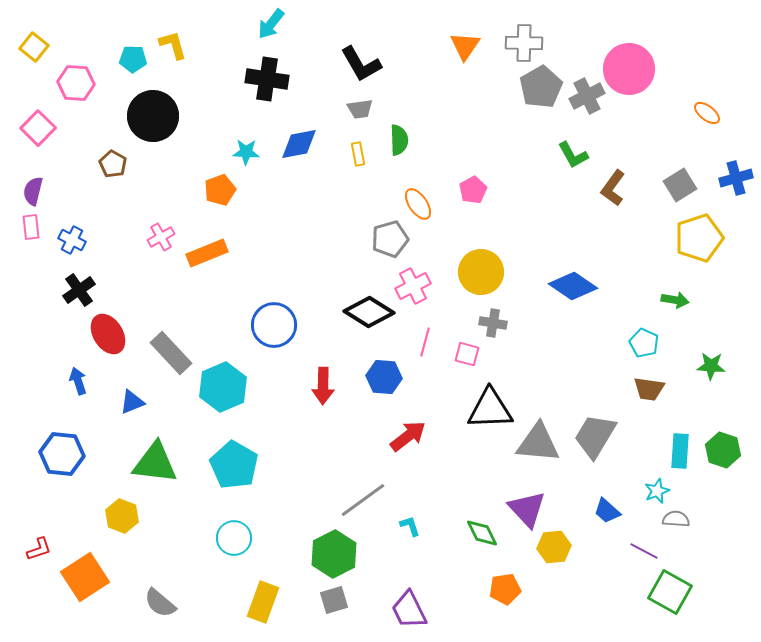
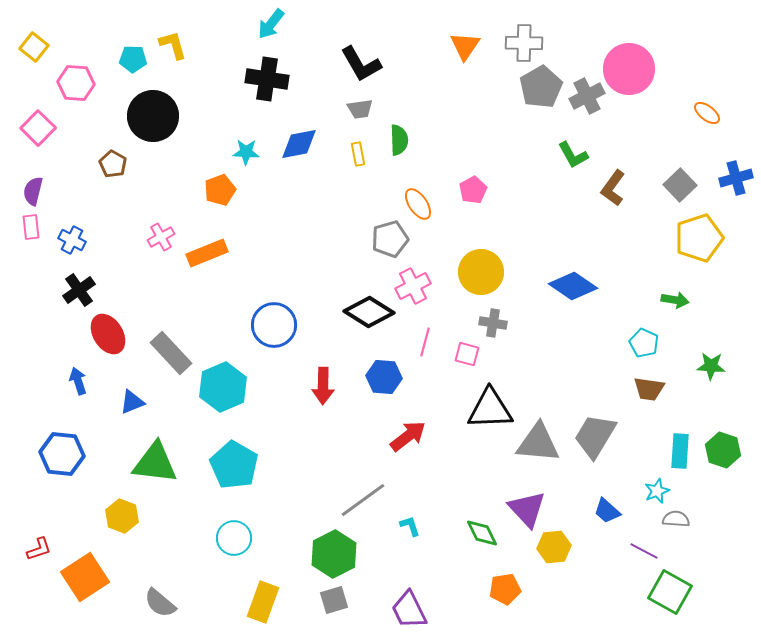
gray square at (680, 185): rotated 12 degrees counterclockwise
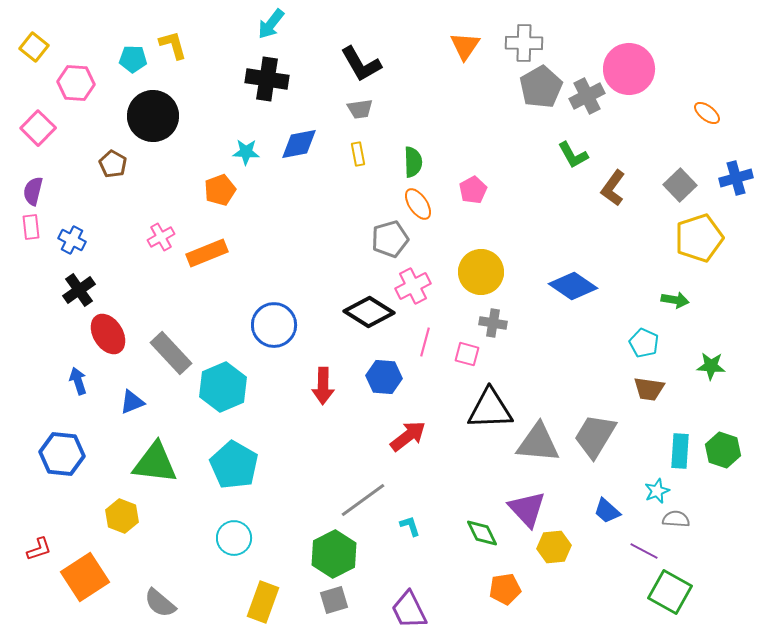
green semicircle at (399, 140): moved 14 px right, 22 px down
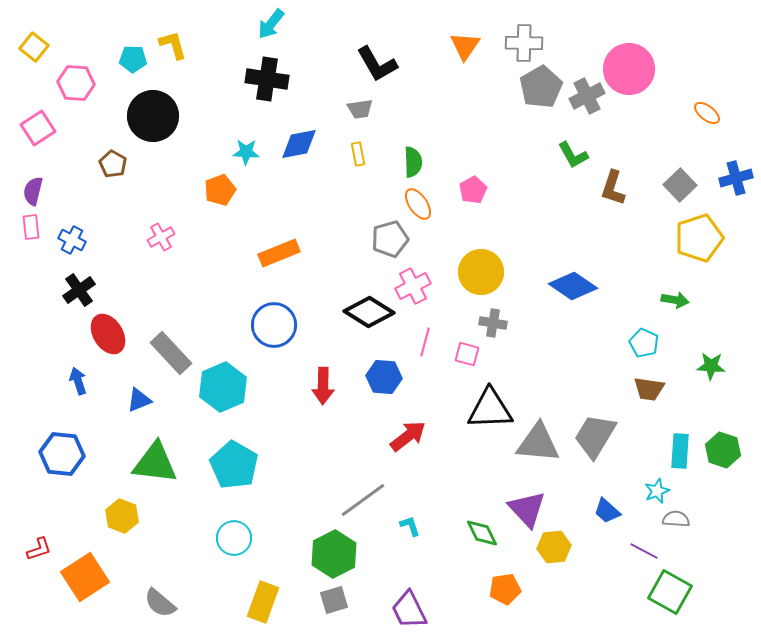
black L-shape at (361, 64): moved 16 px right
pink square at (38, 128): rotated 12 degrees clockwise
brown L-shape at (613, 188): rotated 18 degrees counterclockwise
orange rectangle at (207, 253): moved 72 px right
blue triangle at (132, 402): moved 7 px right, 2 px up
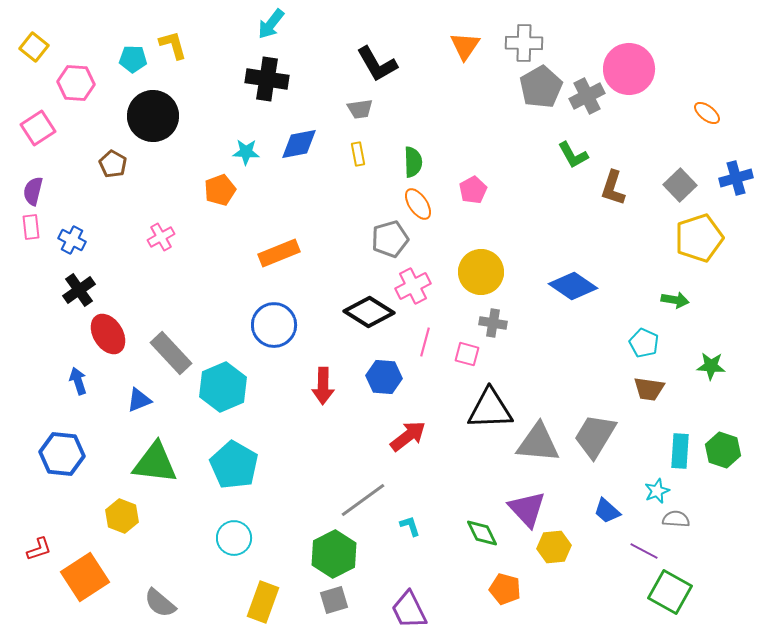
orange pentagon at (505, 589): rotated 24 degrees clockwise
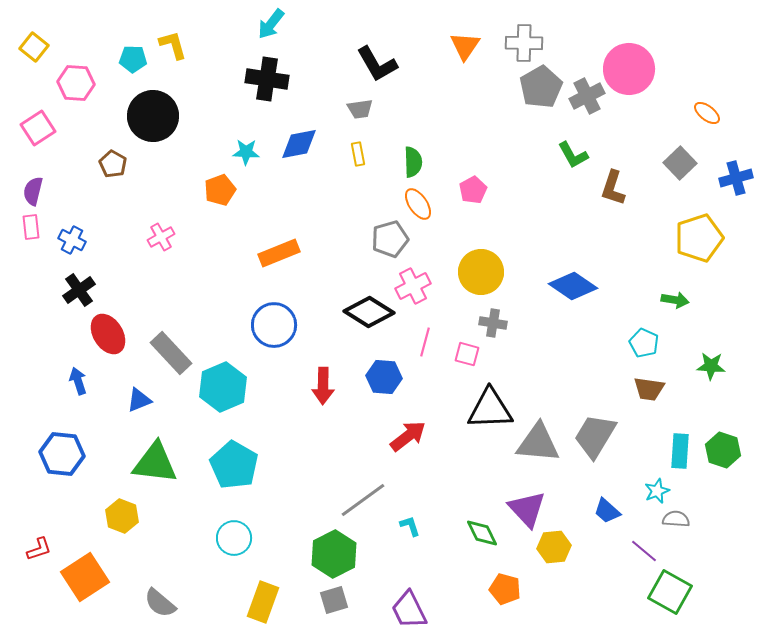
gray square at (680, 185): moved 22 px up
purple line at (644, 551): rotated 12 degrees clockwise
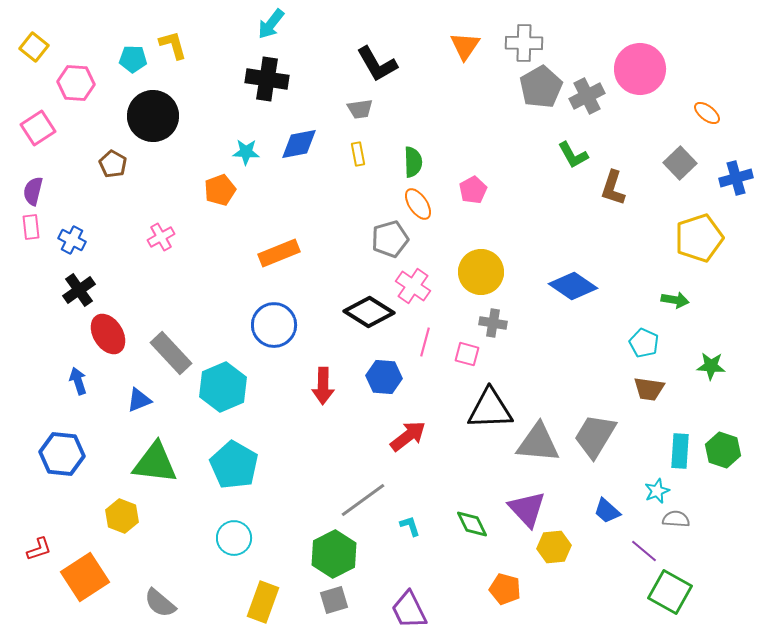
pink circle at (629, 69): moved 11 px right
pink cross at (413, 286): rotated 28 degrees counterclockwise
green diamond at (482, 533): moved 10 px left, 9 px up
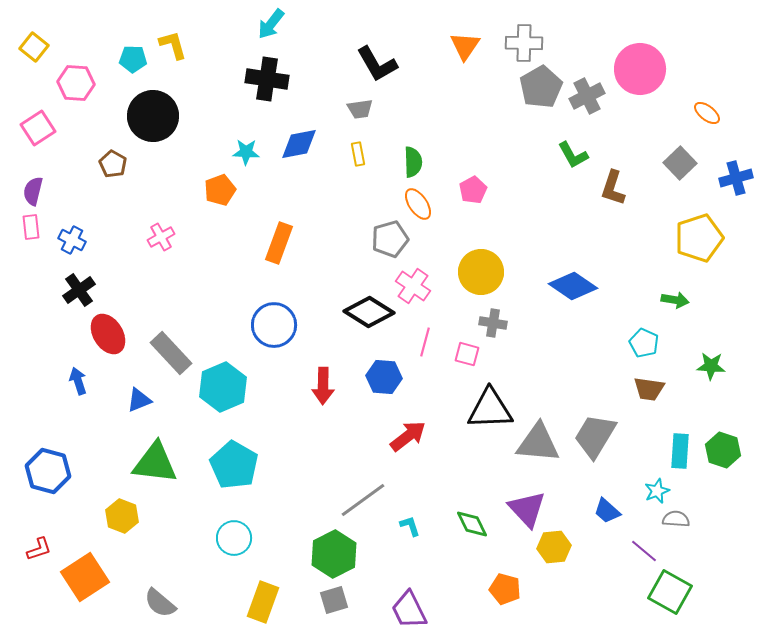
orange rectangle at (279, 253): moved 10 px up; rotated 48 degrees counterclockwise
blue hexagon at (62, 454): moved 14 px left, 17 px down; rotated 9 degrees clockwise
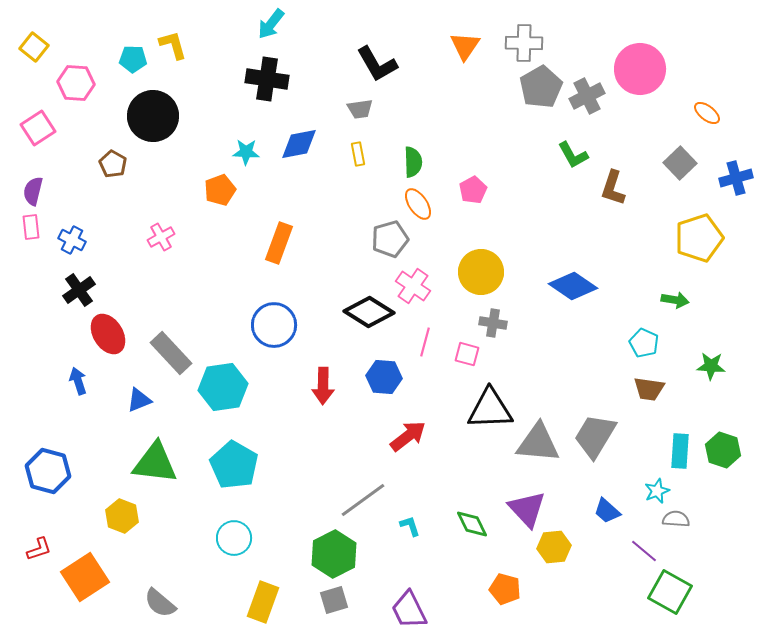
cyan hexagon at (223, 387): rotated 15 degrees clockwise
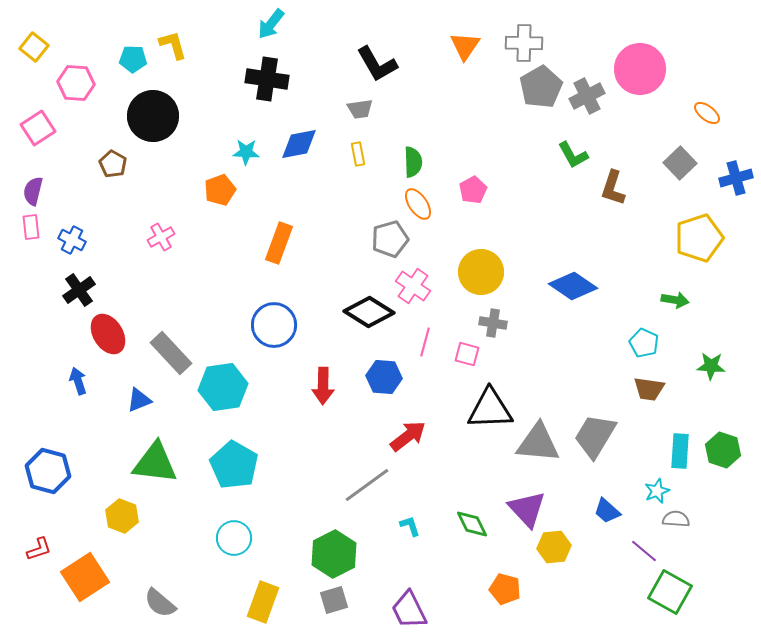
gray line at (363, 500): moved 4 px right, 15 px up
